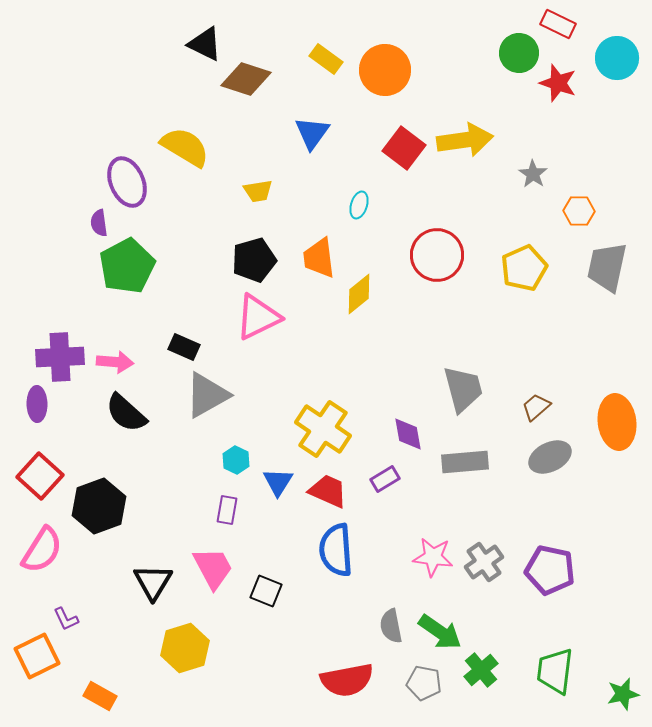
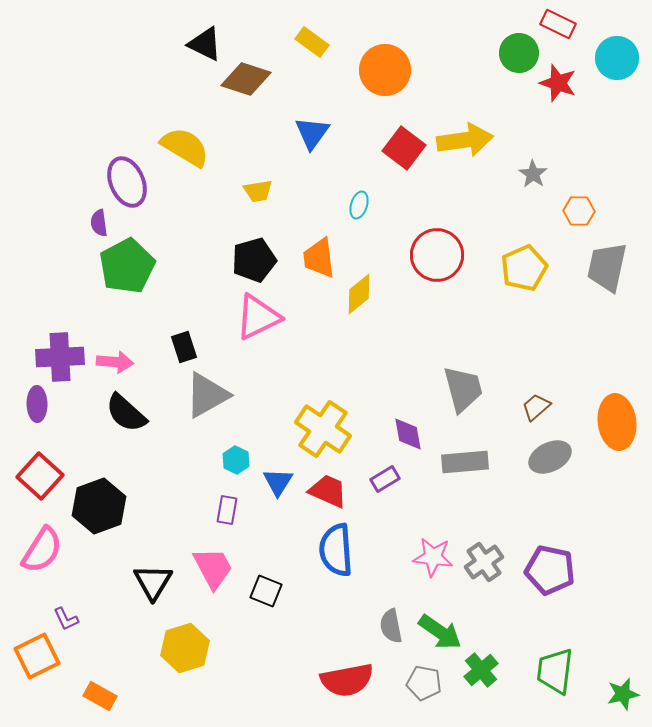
yellow rectangle at (326, 59): moved 14 px left, 17 px up
black rectangle at (184, 347): rotated 48 degrees clockwise
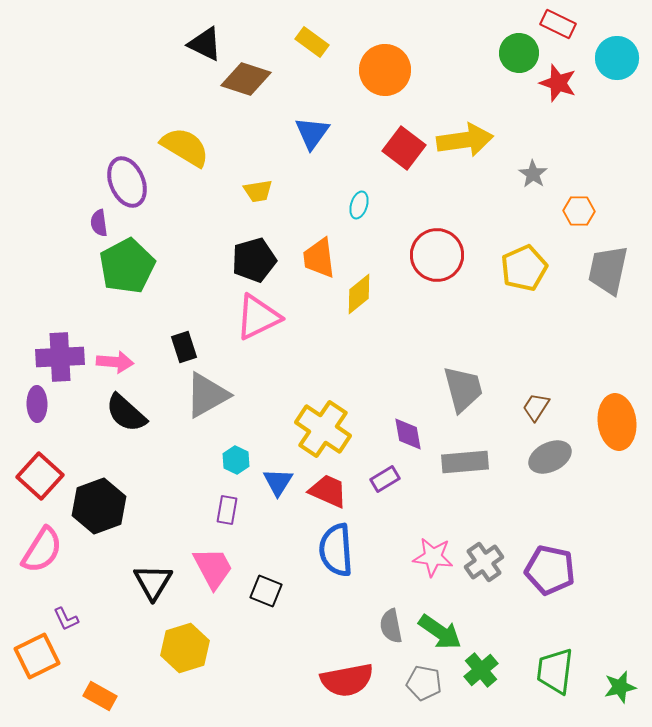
gray trapezoid at (607, 267): moved 1 px right, 3 px down
brown trapezoid at (536, 407): rotated 16 degrees counterclockwise
green star at (623, 694): moved 3 px left, 7 px up
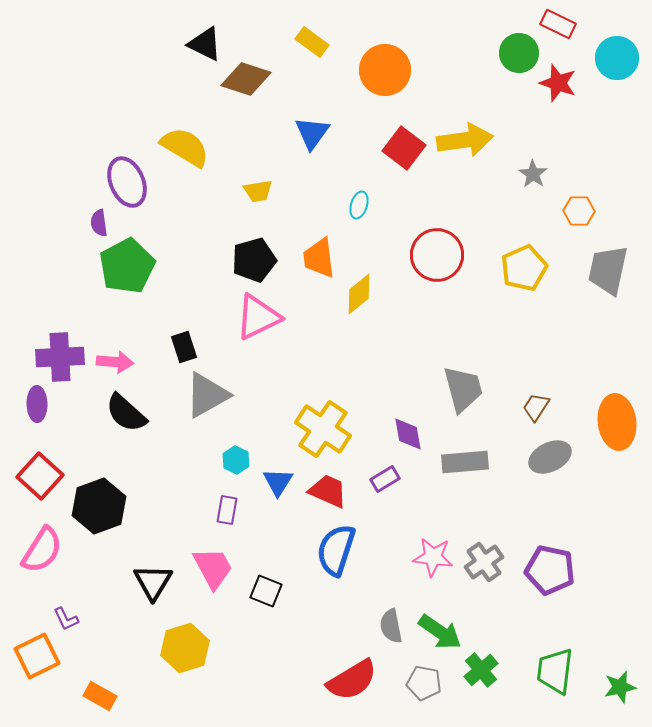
blue semicircle at (336, 550): rotated 22 degrees clockwise
red semicircle at (347, 680): moved 5 px right; rotated 20 degrees counterclockwise
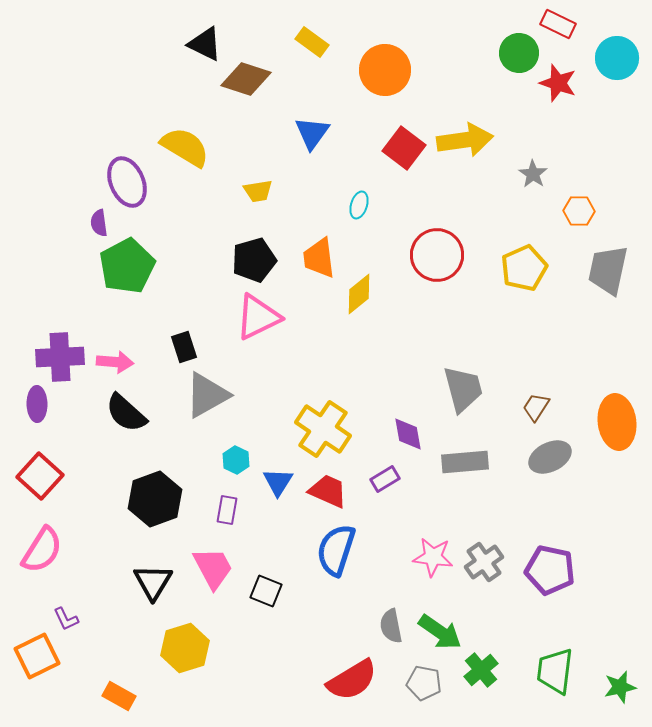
black hexagon at (99, 506): moved 56 px right, 7 px up
orange rectangle at (100, 696): moved 19 px right
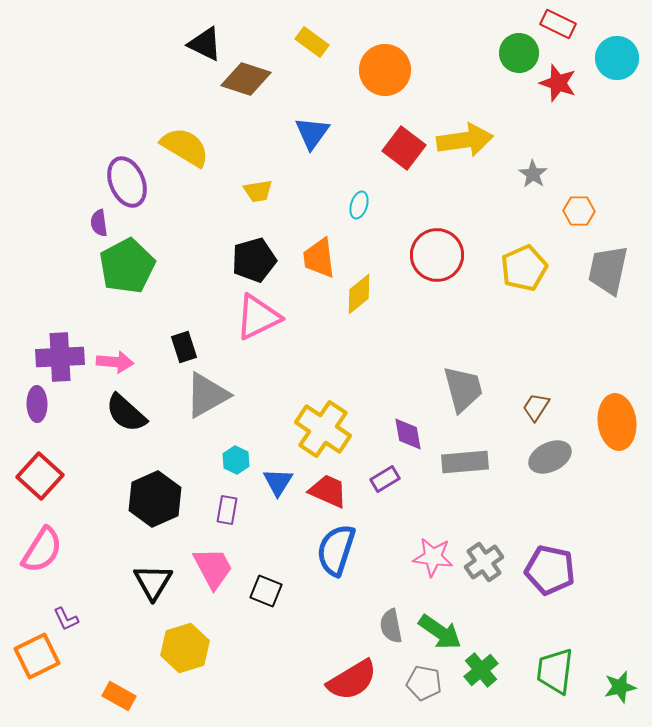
black hexagon at (155, 499): rotated 4 degrees counterclockwise
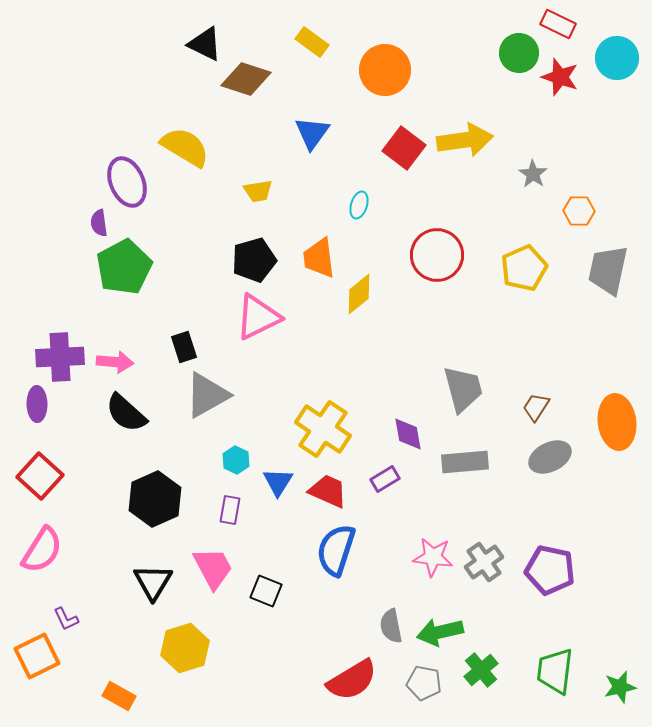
red star at (558, 83): moved 2 px right, 6 px up
green pentagon at (127, 266): moved 3 px left, 1 px down
purple rectangle at (227, 510): moved 3 px right
green arrow at (440, 632): rotated 132 degrees clockwise
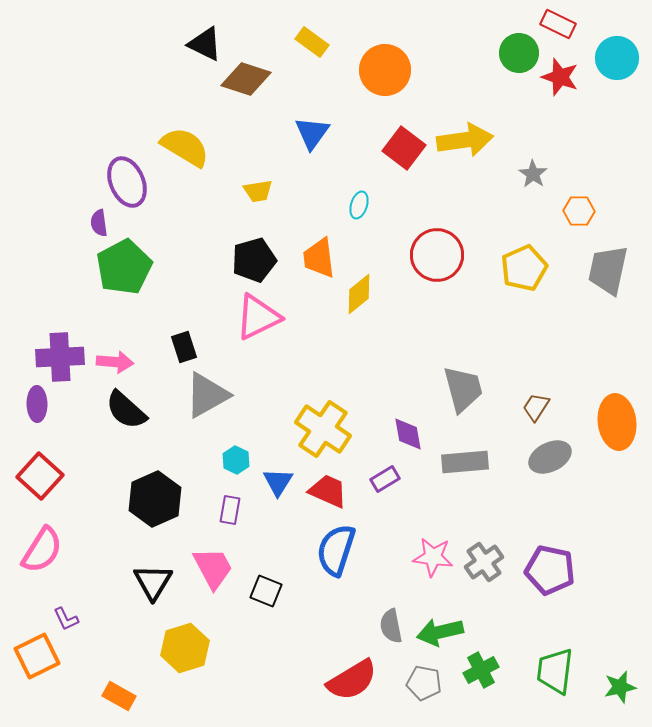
black semicircle at (126, 413): moved 3 px up
green cross at (481, 670): rotated 12 degrees clockwise
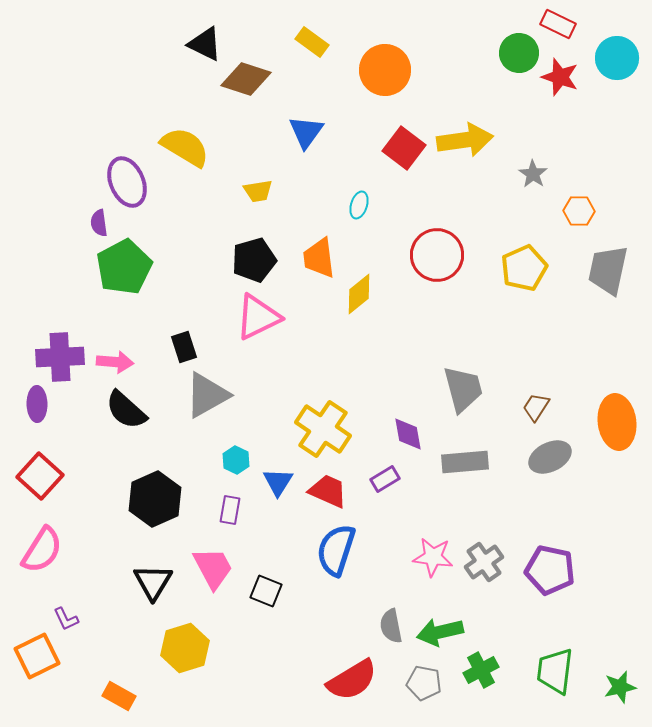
blue triangle at (312, 133): moved 6 px left, 1 px up
